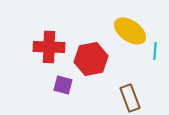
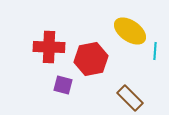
brown rectangle: rotated 24 degrees counterclockwise
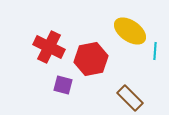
red cross: rotated 24 degrees clockwise
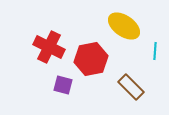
yellow ellipse: moved 6 px left, 5 px up
brown rectangle: moved 1 px right, 11 px up
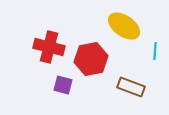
red cross: rotated 12 degrees counterclockwise
brown rectangle: rotated 24 degrees counterclockwise
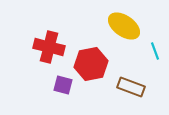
cyan line: rotated 24 degrees counterclockwise
red hexagon: moved 5 px down
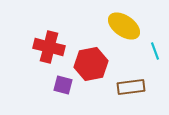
brown rectangle: rotated 28 degrees counterclockwise
